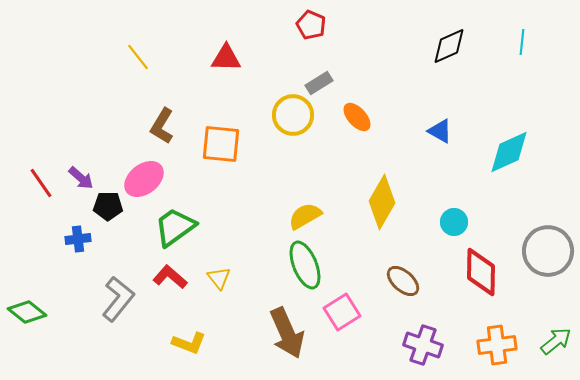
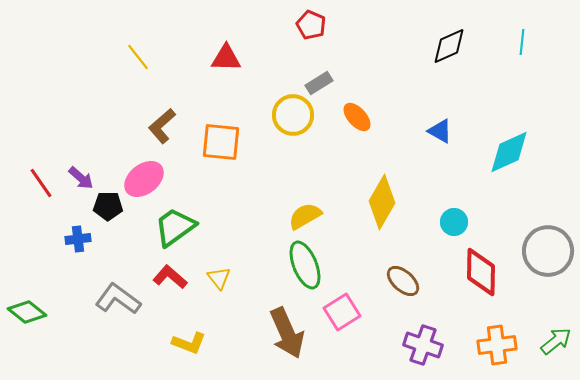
brown L-shape: rotated 18 degrees clockwise
orange square: moved 2 px up
gray L-shape: rotated 93 degrees counterclockwise
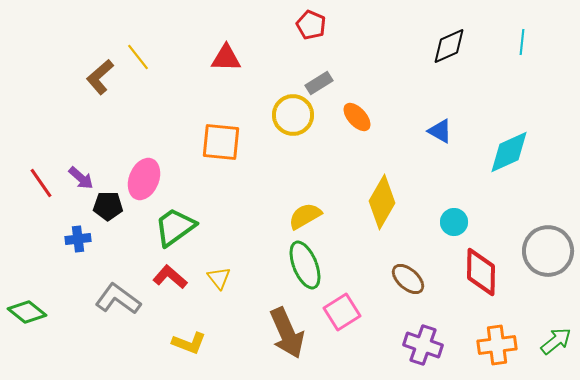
brown L-shape: moved 62 px left, 49 px up
pink ellipse: rotated 30 degrees counterclockwise
brown ellipse: moved 5 px right, 2 px up
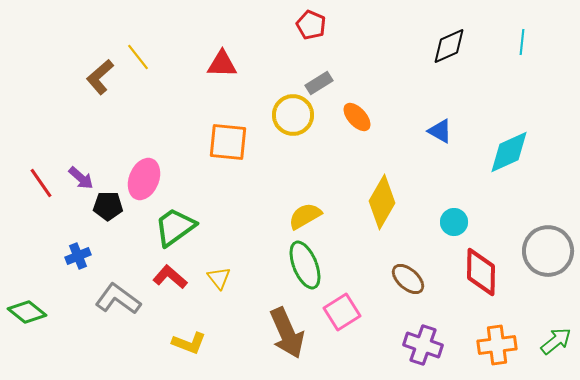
red triangle: moved 4 px left, 6 px down
orange square: moved 7 px right
blue cross: moved 17 px down; rotated 15 degrees counterclockwise
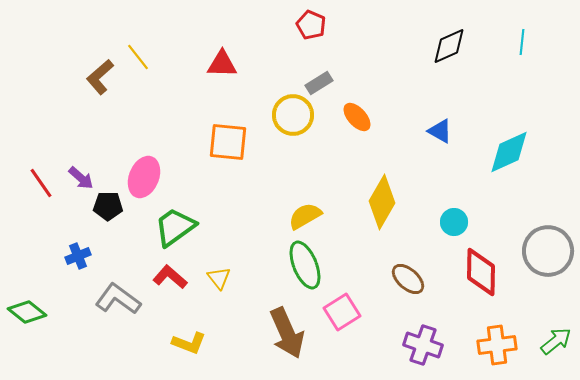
pink ellipse: moved 2 px up
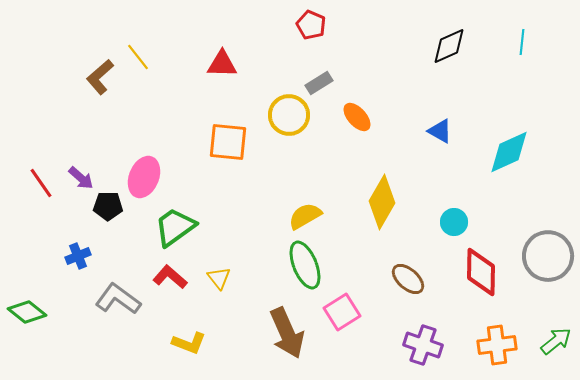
yellow circle: moved 4 px left
gray circle: moved 5 px down
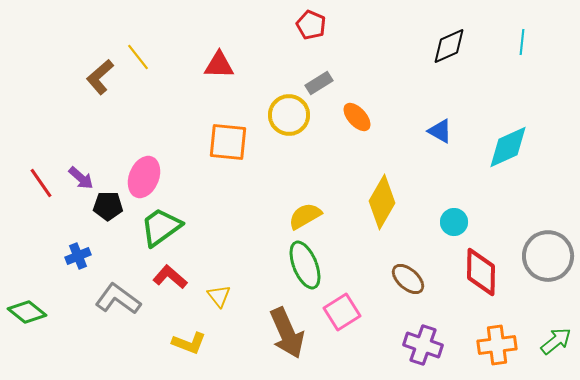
red triangle: moved 3 px left, 1 px down
cyan diamond: moved 1 px left, 5 px up
green trapezoid: moved 14 px left
yellow triangle: moved 18 px down
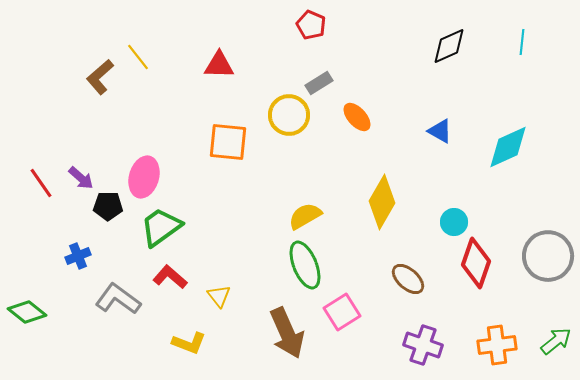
pink ellipse: rotated 6 degrees counterclockwise
red diamond: moved 5 px left, 9 px up; rotated 18 degrees clockwise
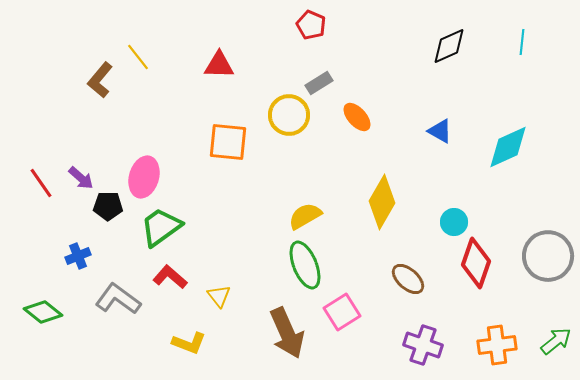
brown L-shape: moved 3 px down; rotated 9 degrees counterclockwise
green diamond: moved 16 px right
